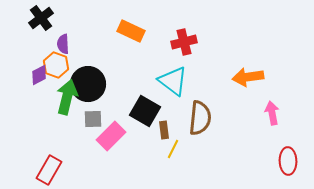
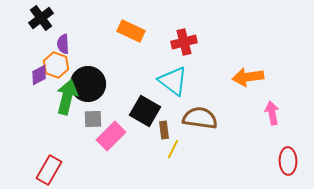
brown semicircle: rotated 88 degrees counterclockwise
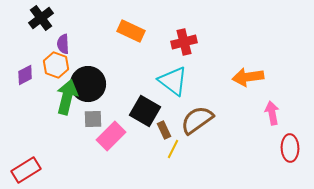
purple diamond: moved 14 px left
brown semicircle: moved 3 px left, 2 px down; rotated 44 degrees counterclockwise
brown rectangle: rotated 18 degrees counterclockwise
red ellipse: moved 2 px right, 13 px up
red rectangle: moved 23 px left; rotated 28 degrees clockwise
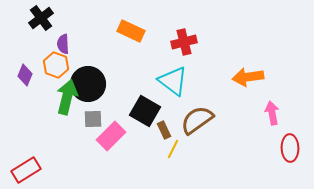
purple diamond: rotated 40 degrees counterclockwise
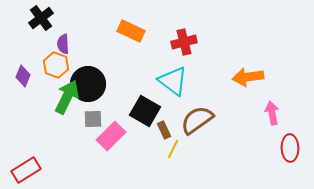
purple diamond: moved 2 px left, 1 px down
green arrow: rotated 12 degrees clockwise
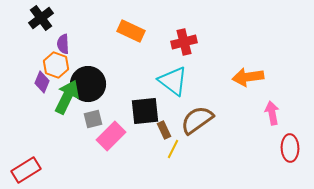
purple diamond: moved 19 px right, 6 px down
black square: rotated 36 degrees counterclockwise
gray square: rotated 12 degrees counterclockwise
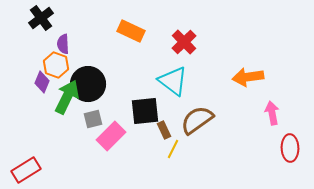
red cross: rotated 30 degrees counterclockwise
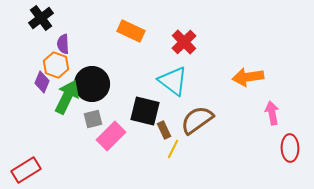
black circle: moved 4 px right
black square: rotated 20 degrees clockwise
